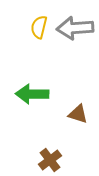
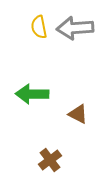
yellow semicircle: rotated 25 degrees counterclockwise
brown triangle: rotated 10 degrees clockwise
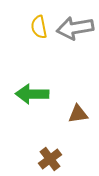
gray arrow: rotated 6 degrees counterclockwise
brown triangle: rotated 35 degrees counterclockwise
brown cross: moved 1 px up
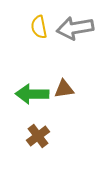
brown triangle: moved 14 px left, 25 px up
brown cross: moved 12 px left, 23 px up
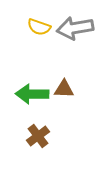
yellow semicircle: rotated 60 degrees counterclockwise
brown triangle: rotated 10 degrees clockwise
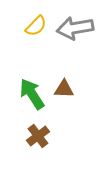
yellow semicircle: moved 3 px left, 1 px up; rotated 65 degrees counterclockwise
green arrow: rotated 56 degrees clockwise
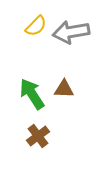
gray arrow: moved 4 px left, 4 px down
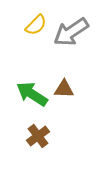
yellow semicircle: moved 1 px up
gray arrow: rotated 24 degrees counterclockwise
green arrow: rotated 24 degrees counterclockwise
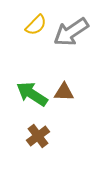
brown triangle: moved 3 px down
